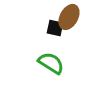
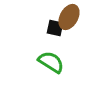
green semicircle: moved 1 px up
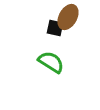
brown ellipse: moved 1 px left
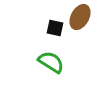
brown ellipse: moved 12 px right
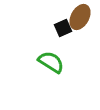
black square: moved 8 px right; rotated 36 degrees counterclockwise
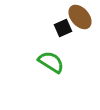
brown ellipse: rotated 70 degrees counterclockwise
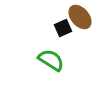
green semicircle: moved 2 px up
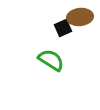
brown ellipse: rotated 55 degrees counterclockwise
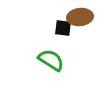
black square: rotated 30 degrees clockwise
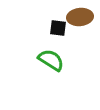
black square: moved 5 px left
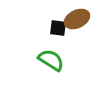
brown ellipse: moved 3 px left, 2 px down; rotated 20 degrees counterclockwise
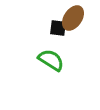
brown ellipse: moved 4 px left, 1 px up; rotated 30 degrees counterclockwise
